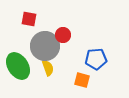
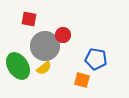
blue pentagon: rotated 15 degrees clockwise
yellow semicircle: moved 4 px left; rotated 70 degrees clockwise
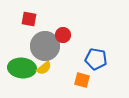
green ellipse: moved 4 px right, 2 px down; rotated 52 degrees counterclockwise
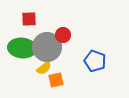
red square: rotated 14 degrees counterclockwise
gray circle: moved 2 px right, 1 px down
blue pentagon: moved 1 px left, 2 px down; rotated 10 degrees clockwise
green ellipse: moved 20 px up
orange square: moved 26 px left; rotated 28 degrees counterclockwise
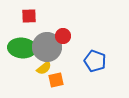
red square: moved 3 px up
red circle: moved 1 px down
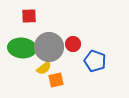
red circle: moved 10 px right, 8 px down
gray circle: moved 2 px right
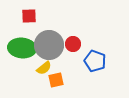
gray circle: moved 2 px up
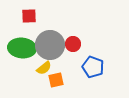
gray circle: moved 1 px right
blue pentagon: moved 2 px left, 6 px down
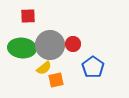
red square: moved 1 px left
blue pentagon: rotated 15 degrees clockwise
